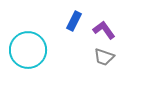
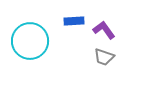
blue rectangle: rotated 60 degrees clockwise
cyan circle: moved 2 px right, 9 px up
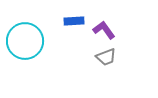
cyan circle: moved 5 px left
gray trapezoid: moved 2 px right; rotated 40 degrees counterclockwise
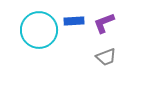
purple L-shape: moved 7 px up; rotated 75 degrees counterclockwise
cyan circle: moved 14 px right, 11 px up
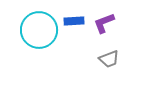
gray trapezoid: moved 3 px right, 2 px down
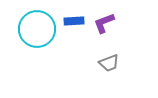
cyan circle: moved 2 px left, 1 px up
gray trapezoid: moved 4 px down
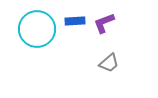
blue rectangle: moved 1 px right
gray trapezoid: rotated 20 degrees counterclockwise
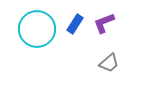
blue rectangle: moved 3 px down; rotated 54 degrees counterclockwise
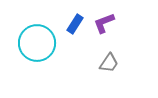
cyan circle: moved 14 px down
gray trapezoid: rotated 15 degrees counterclockwise
